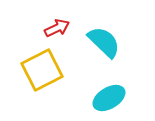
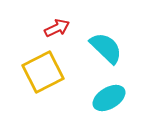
cyan semicircle: moved 2 px right, 6 px down
yellow square: moved 1 px right, 2 px down
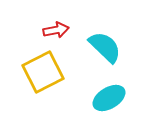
red arrow: moved 1 px left, 2 px down; rotated 15 degrees clockwise
cyan semicircle: moved 1 px left, 1 px up
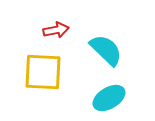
cyan semicircle: moved 1 px right, 3 px down
yellow square: rotated 30 degrees clockwise
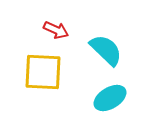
red arrow: rotated 35 degrees clockwise
cyan ellipse: moved 1 px right
